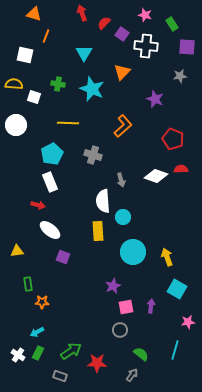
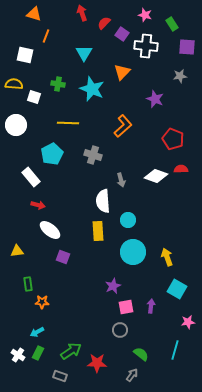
white rectangle at (50, 182): moved 19 px left, 5 px up; rotated 18 degrees counterclockwise
cyan circle at (123, 217): moved 5 px right, 3 px down
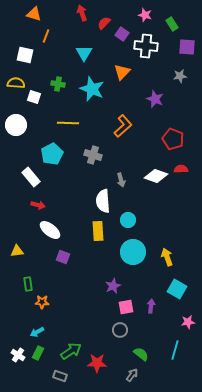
yellow semicircle at (14, 84): moved 2 px right, 1 px up
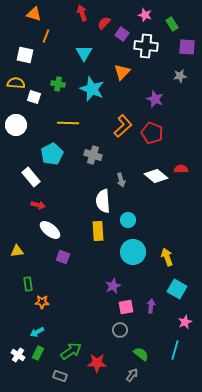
red pentagon at (173, 139): moved 21 px left, 6 px up
white diamond at (156, 176): rotated 20 degrees clockwise
pink star at (188, 322): moved 3 px left; rotated 16 degrees counterclockwise
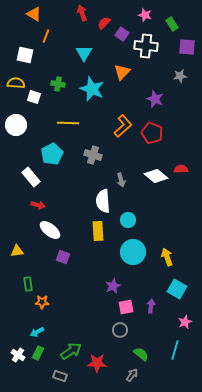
orange triangle at (34, 14): rotated 14 degrees clockwise
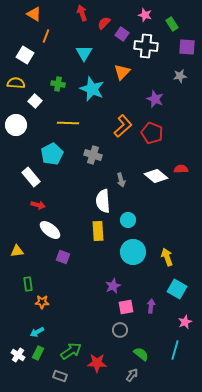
white square at (25, 55): rotated 18 degrees clockwise
white square at (34, 97): moved 1 px right, 4 px down; rotated 24 degrees clockwise
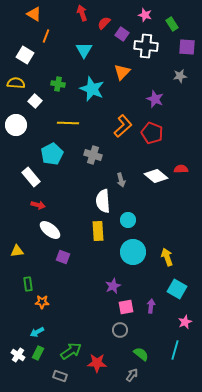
cyan triangle at (84, 53): moved 3 px up
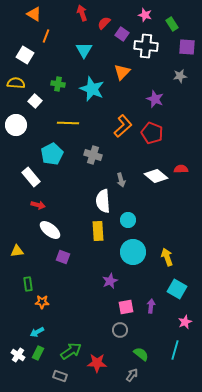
purple star at (113, 286): moved 3 px left, 5 px up
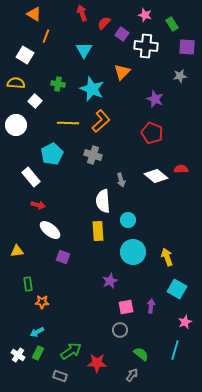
orange L-shape at (123, 126): moved 22 px left, 5 px up
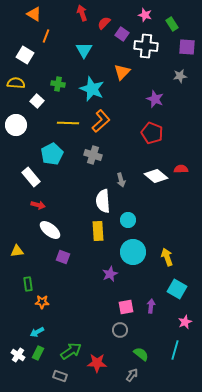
white square at (35, 101): moved 2 px right
purple star at (110, 281): moved 7 px up
